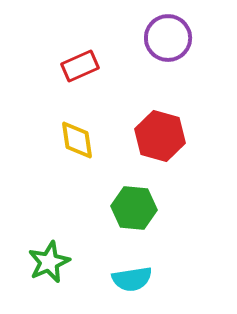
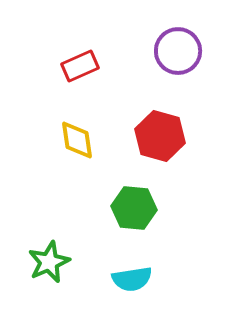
purple circle: moved 10 px right, 13 px down
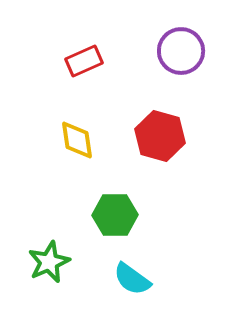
purple circle: moved 3 px right
red rectangle: moved 4 px right, 5 px up
green hexagon: moved 19 px left, 7 px down; rotated 6 degrees counterclockwise
cyan semicircle: rotated 45 degrees clockwise
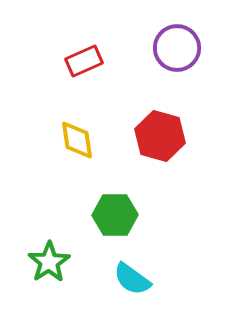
purple circle: moved 4 px left, 3 px up
green star: rotated 9 degrees counterclockwise
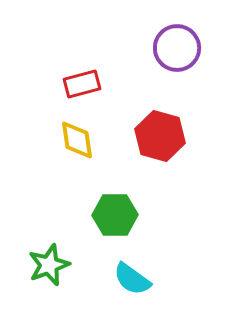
red rectangle: moved 2 px left, 23 px down; rotated 9 degrees clockwise
green star: moved 3 px down; rotated 12 degrees clockwise
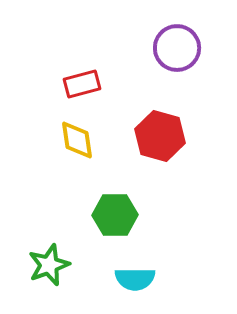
cyan semicircle: moved 3 px right; rotated 36 degrees counterclockwise
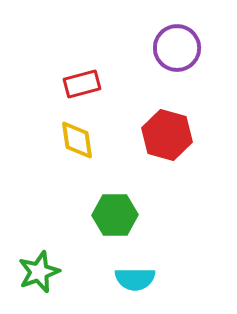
red hexagon: moved 7 px right, 1 px up
green star: moved 10 px left, 7 px down
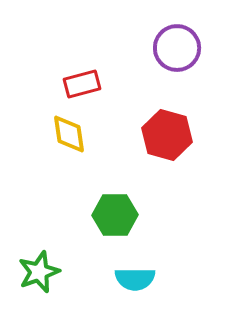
yellow diamond: moved 8 px left, 6 px up
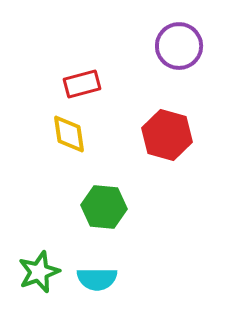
purple circle: moved 2 px right, 2 px up
green hexagon: moved 11 px left, 8 px up; rotated 6 degrees clockwise
cyan semicircle: moved 38 px left
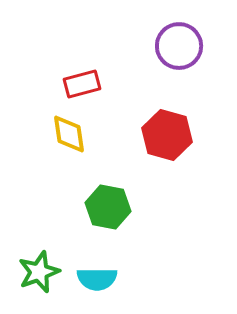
green hexagon: moved 4 px right; rotated 6 degrees clockwise
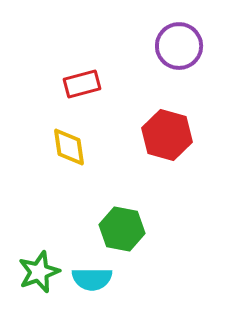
yellow diamond: moved 13 px down
green hexagon: moved 14 px right, 22 px down
cyan semicircle: moved 5 px left
